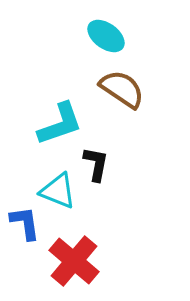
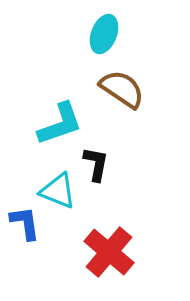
cyan ellipse: moved 2 px left, 2 px up; rotated 75 degrees clockwise
red cross: moved 35 px right, 9 px up
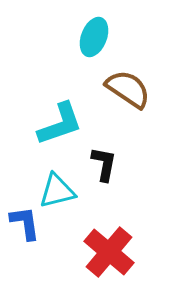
cyan ellipse: moved 10 px left, 3 px down
brown semicircle: moved 6 px right
black L-shape: moved 8 px right
cyan triangle: moved 1 px left; rotated 36 degrees counterclockwise
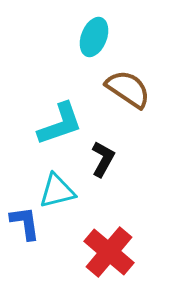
black L-shape: moved 1 px left, 5 px up; rotated 18 degrees clockwise
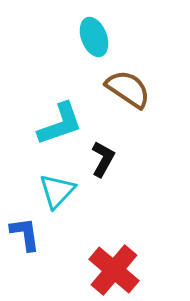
cyan ellipse: rotated 42 degrees counterclockwise
cyan triangle: rotated 33 degrees counterclockwise
blue L-shape: moved 11 px down
red cross: moved 5 px right, 18 px down
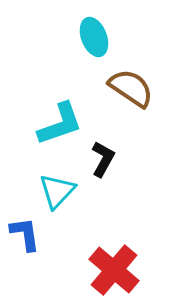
brown semicircle: moved 3 px right, 1 px up
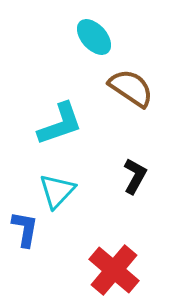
cyan ellipse: rotated 21 degrees counterclockwise
black L-shape: moved 32 px right, 17 px down
blue L-shape: moved 5 px up; rotated 18 degrees clockwise
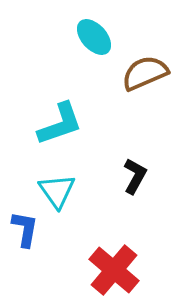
brown semicircle: moved 14 px right, 15 px up; rotated 57 degrees counterclockwise
cyan triangle: rotated 18 degrees counterclockwise
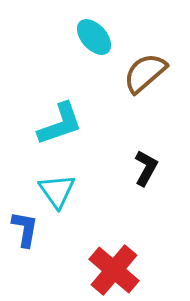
brown semicircle: rotated 18 degrees counterclockwise
black L-shape: moved 11 px right, 8 px up
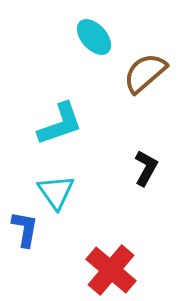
cyan triangle: moved 1 px left, 1 px down
red cross: moved 3 px left
